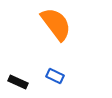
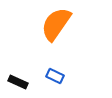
orange semicircle: rotated 108 degrees counterclockwise
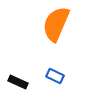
orange semicircle: rotated 12 degrees counterclockwise
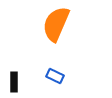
black rectangle: moved 4 px left; rotated 66 degrees clockwise
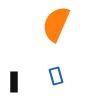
blue rectangle: moved 1 px right; rotated 48 degrees clockwise
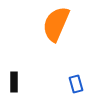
blue rectangle: moved 20 px right, 8 px down
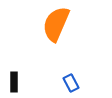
blue rectangle: moved 5 px left, 1 px up; rotated 12 degrees counterclockwise
